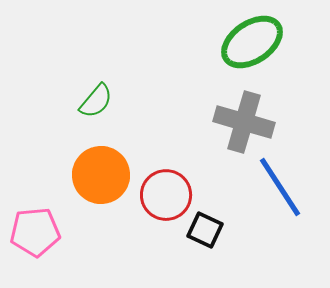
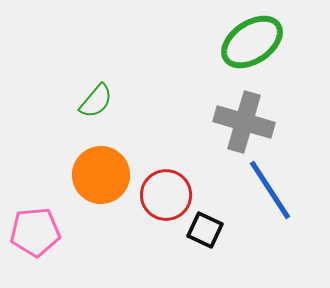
blue line: moved 10 px left, 3 px down
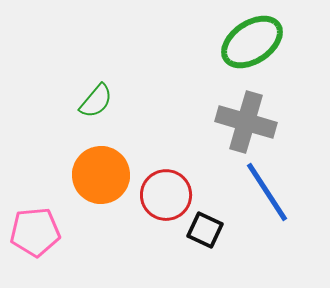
gray cross: moved 2 px right
blue line: moved 3 px left, 2 px down
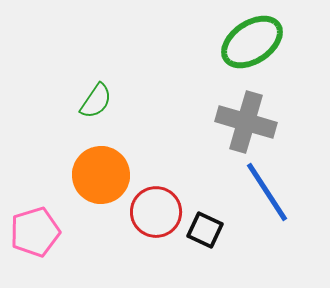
green semicircle: rotated 6 degrees counterclockwise
red circle: moved 10 px left, 17 px down
pink pentagon: rotated 12 degrees counterclockwise
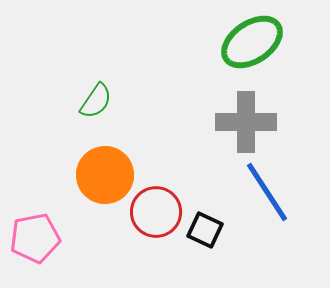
gray cross: rotated 16 degrees counterclockwise
orange circle: moved 4 px right
pink pentagon: moved 6 px down; rotated 6 degrees clockwise
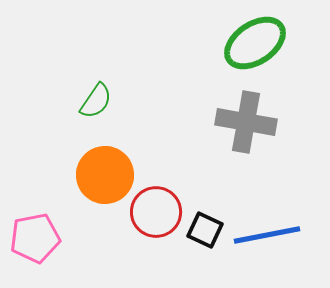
green ellipse: moved 3 px right, 1 px down
gray cross: rotated 10 degrees clockwise
blue line: moved 43 px down; rotated 68 degrees counterclockwise
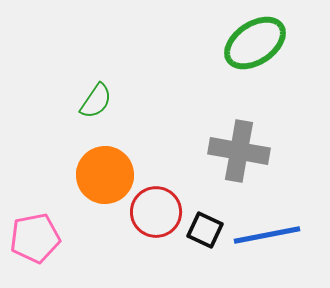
gray cross: moved 7 px left, 29 px down
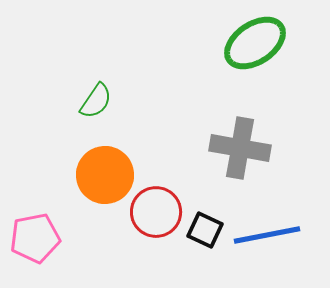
gray cross: moved 1 px right, 3 px up
